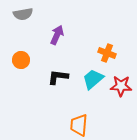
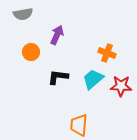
orange circle: moved 10 px right, 8 px up
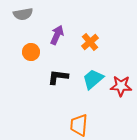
orange cross: moved 17 px left, 11 px up; rotated 30 degrees clockwise
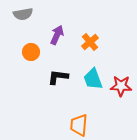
cyan trapezoid: rotated 70 degrees counterclockwise
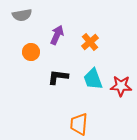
gray semicircle: moved 1 px left, 1 px down
orange trapezoid: moved 1 px up
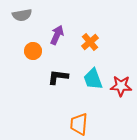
orange circle: moved 2 px right, 1 px up
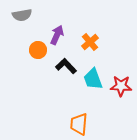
orange circle: moved 5 px right, 1 px up
black L-shape: moved 8 px right, 11 px up; rotated 40 degrees clockwise
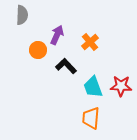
gray semicircle: rotated 78 degrees counterclockwise
cyan trapezoid: moved 8 px down
orange trapezoid: moved 12 px right, 6 px up
